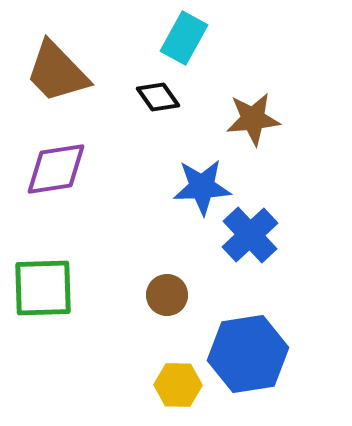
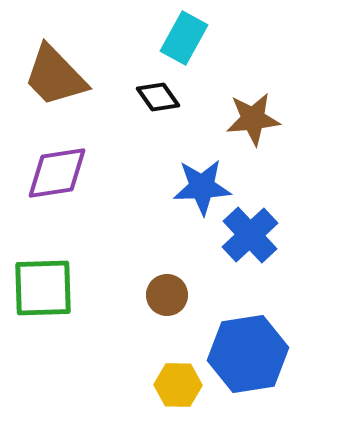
brown trapezoid: moved 2 px left, 4 px down
purple diamond: moved 1 px right, 4 px down
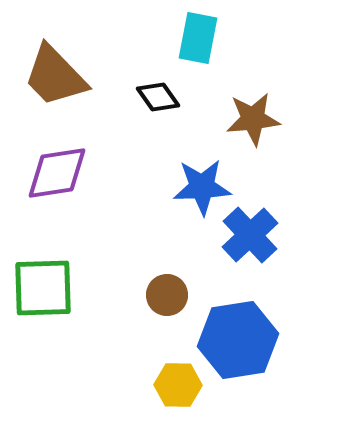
cyan rectangle: moved 14 px right; rotated 18 degrees counterclockwise
blue hexagon: moved 10 px left, 14 px up
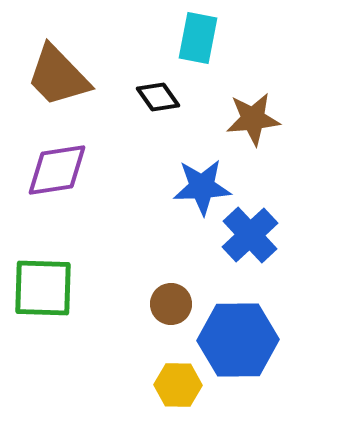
brown trapezoid: moved 3 px right
purple diamond: moved 3 px up
green square: rotated 4 degrees clockwise
brown circle: moved 4 px right, 9 px down
blue hexagon: rotated 8 degrees clockwise
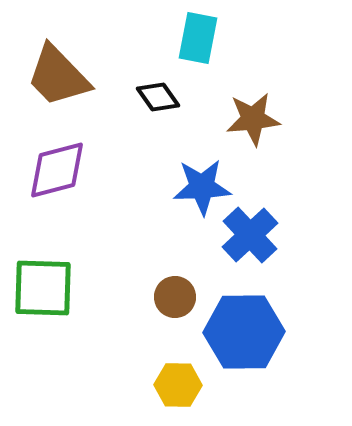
purple diamond: rotated 6 degrees counterclockwise
brown circle: moved 4 px right, 7 px up
blue hexagon: moved 6 px right, 8 px up
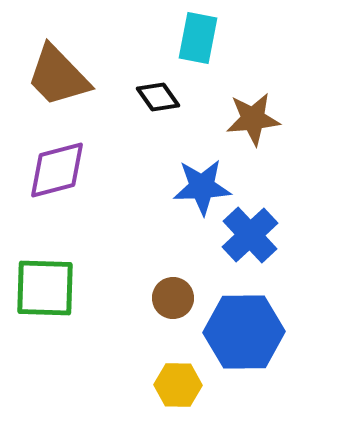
green square: moved 2 px right
brown circle: moved 2 px left, 1 px down
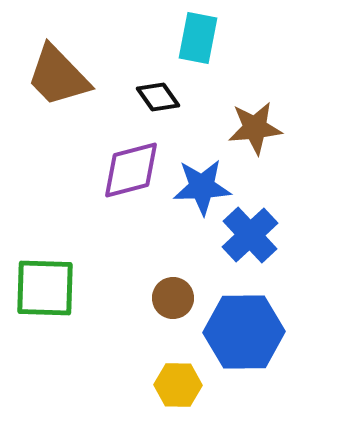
brown star: moved 2 px right, 9 px down
purple diamond: moved 74 px right
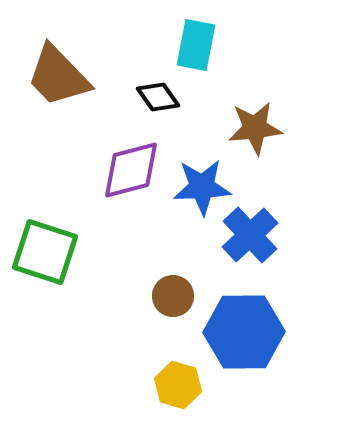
cyan rectangle: moved 2 px left, 7 px down
green square: moved 36 px up; rotated 16 degrees clockwise
brown circle: moved 2 px up
yellow hexagon: rotated 15 degrees clockwise
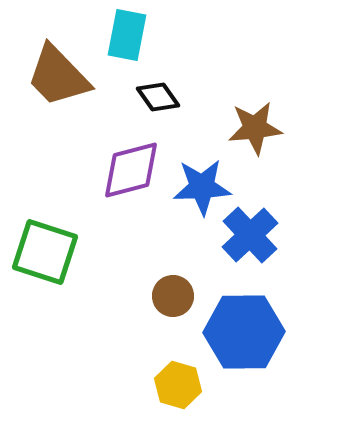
cyan rectangle: moved 69 px left, 10 px up
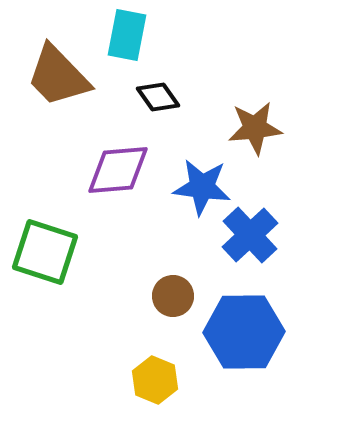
purple diamond: moved 13 px left; rotated 10 degrees clockwise
blue star: rotated 10 degrees clockwise
yellow hexagon: moved 23 px left, 5 px up; rotated 6 degrees clockwise
